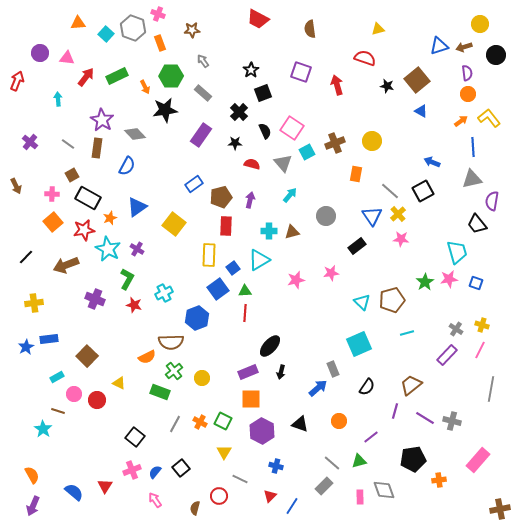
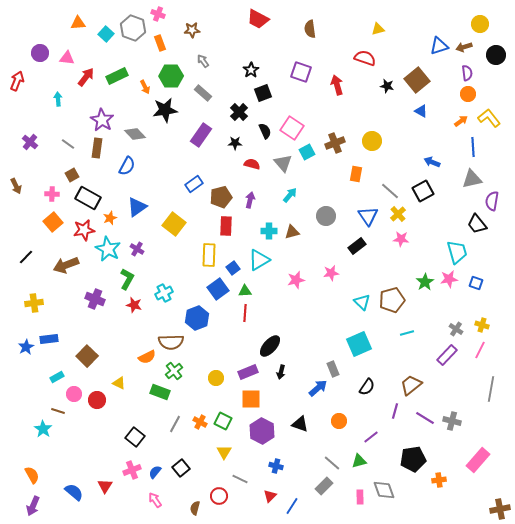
blue triangle at (372, 216): moved 4 px left
yellow circle at (202, 378): moved 14 px right
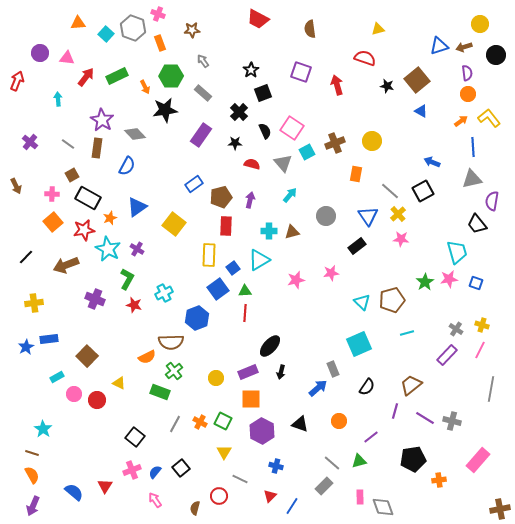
brown line at (58, 411): moved 26 px left, 42 px down
gray diamond at (384, 490): moved 1 px left, 17 px down
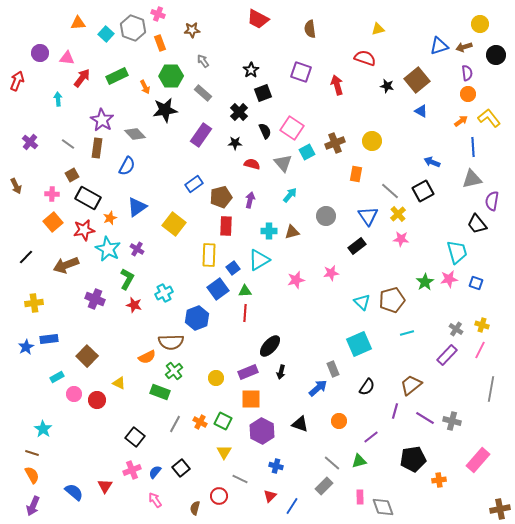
red arrow at (86, 77): moved 4 px left, 1 px down
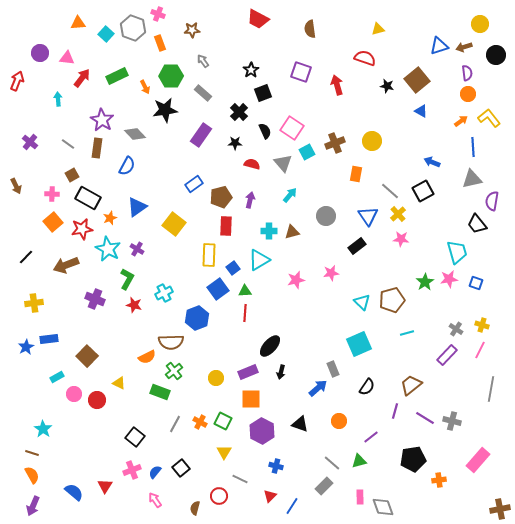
red star at (84, 230): moved 2 px left, 1 px up
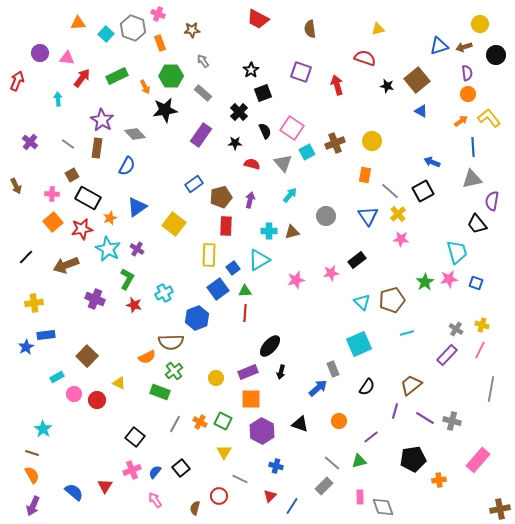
orange rectangle at (356, 174): moved 9 px right, 1 px down
black rectangle at (357, 246): moved 14 px down
blue rectangle at (49, 339): moved 3 px left, 4 px up
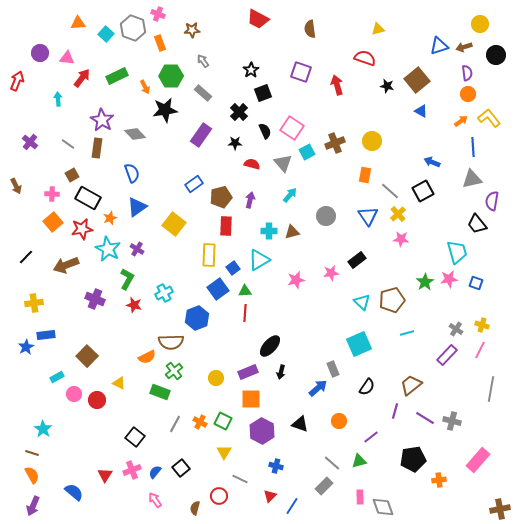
blue semicircle at (127, 166): moved 5 px right, 7 px down; rotated 48 degrees counterclockwise
red triangle at (105, 486): moved 11 px up
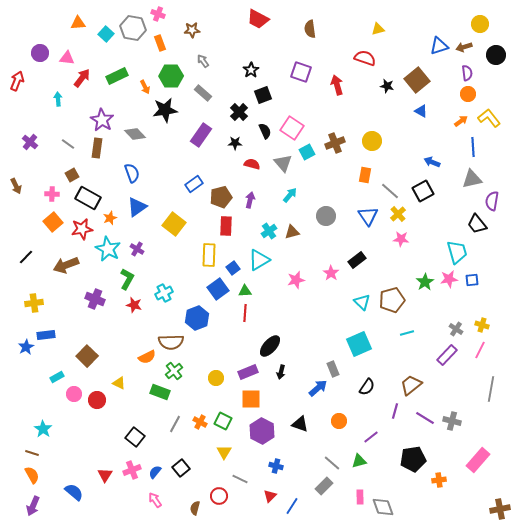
gray hexagon at (133, 28): rotated 10 degrees counterclockwise
black square at (263, 93): moved 2 px down
cyan cross at (269, 231): rotated 35 degrees counterclockwise
pink star at (331, 273): rotated 28 degrees counterclockwise
blue square at (476, 283): moved 4 px left, 3 px up; rotated 24 degrees counterclockwise
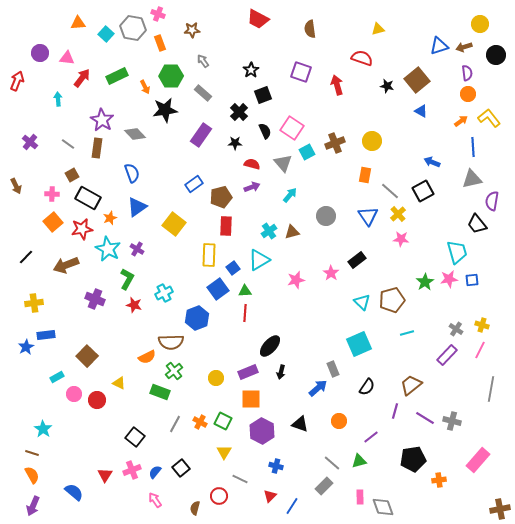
red semicircle at (365, 58): moved 3 px left
purple arrow at (250, 200): moved 2 px right, 13 px up; rotated 56 degrees clockwise
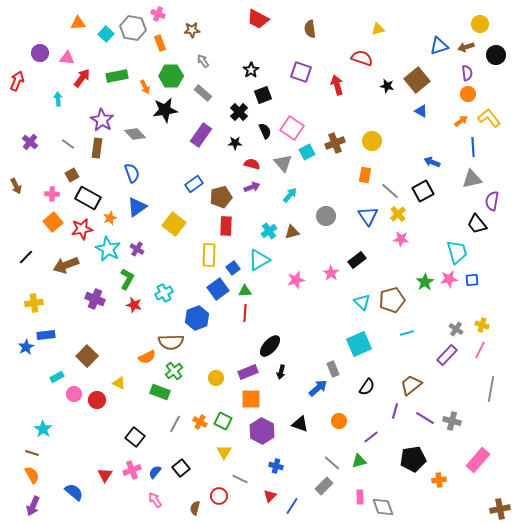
brown arrow at (464, 47): moved 2 px right
green rectangle at (117, 76): rotated 15 degrees clockwise
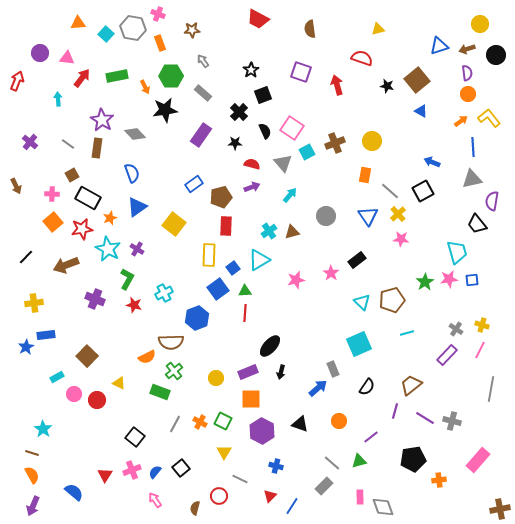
brown arrow at (466, 47): moved 1 px right, 2 px down
